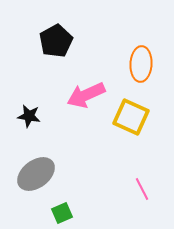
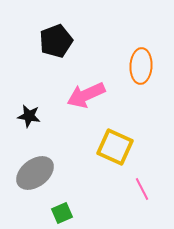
black pentagon: rotated 8 degrees clockwise
orange ellipse: moved 2 px down
yellow square: moved 16 px left, 30 px down
gray ellipse: moved 1 px left, 1 px up
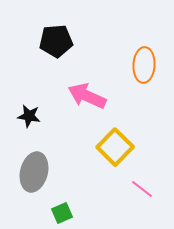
black pentagon: rotated 16 degrees clockwise
orange ellipse: moved 3 px right, 1 px up
pink arrow: moved 1 px right, 1 px down; rotated 48 degrees clockwise
yellow square: rotated 21 degrees clockwise
gray ellipse: moved 1 px left, 1 px up; rotated 39 degrees counterclockwise
pink line: rotated 25 degrees counterclockwise
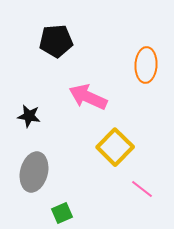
orange ellipse: moved 2 px right
pink arrow: moved 1 px right, 1 px down
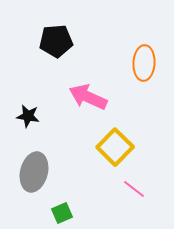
orange ellipse: moved 2 px left, 2 px up
black star: moved 1 px left
pink line: moved 8 px left
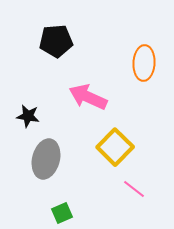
gray ellipse: moved 12 px right, 13 px up
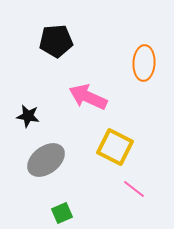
yellow square: rotated 18 degrees counterclockwise
gray ellipse: moved 1 px down; rotated 39 degrees clockwise
